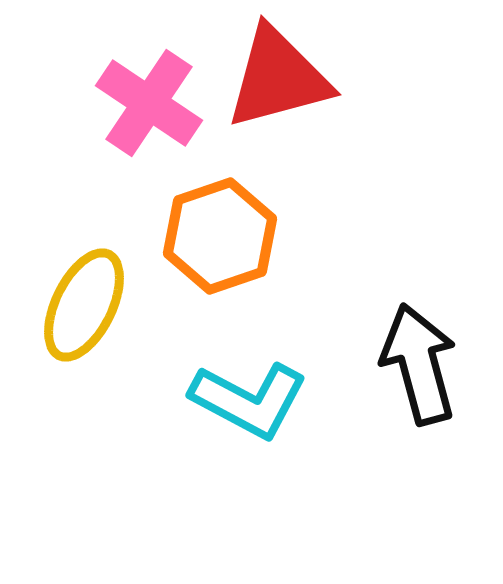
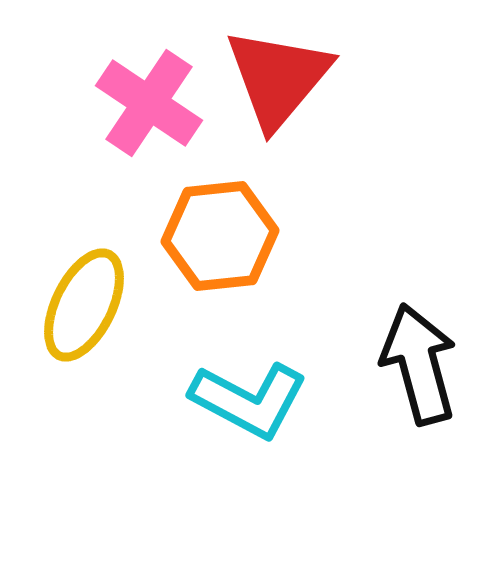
red triangle: rotated 35 degrees counterclockwise
orange hexagon: rotated 13 degrees clockwise
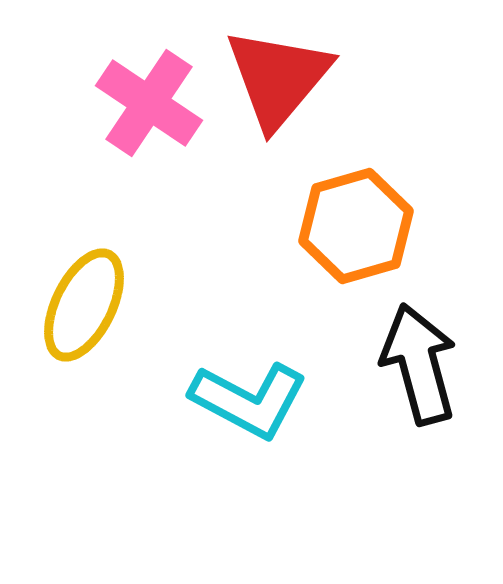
orange hexagon: moved 136 px right, 10 px up; rotated 10 degrees counterclockwise
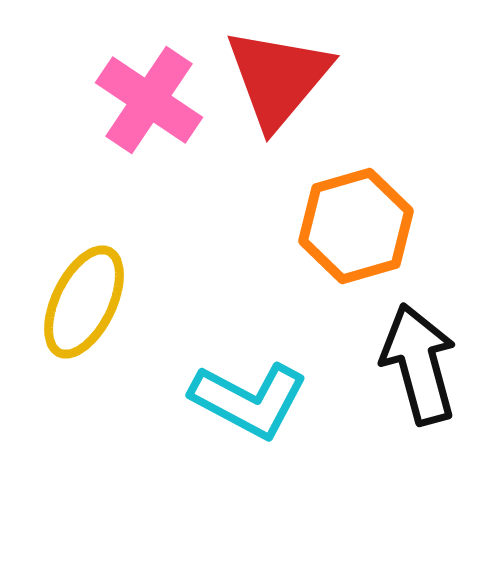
pink cross: moved 3 px up
yellow ellipse: moved 3 px up
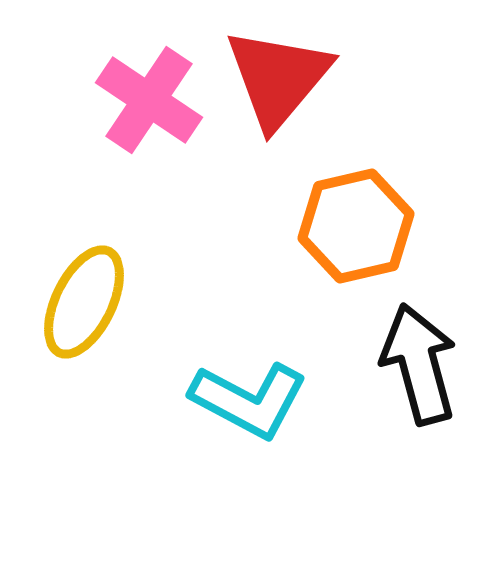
orange hexagon: rotated 3 degrees clockwise
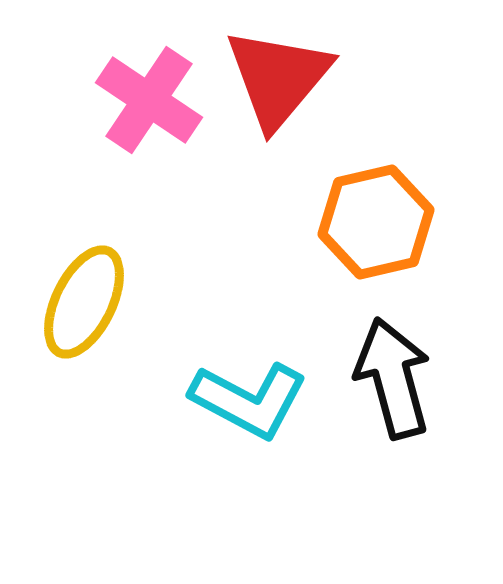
orange hexagon: moved 20 px right, 4 px up
black arrow: moved 26 px left, 14 px down
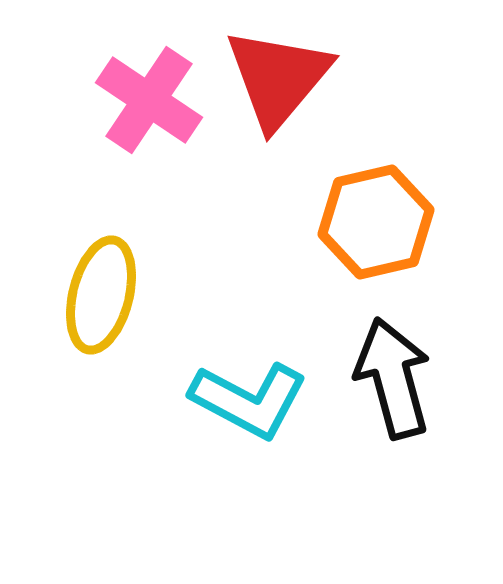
yellow ellipse: moved 17 px right, 7 px up; rotated 12 degrees counterclockwise
